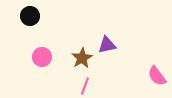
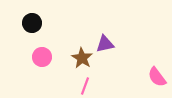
black circle: moved 2 px right, 7 px down
purple triangle: moved 2 px left, 1 px up
brown star: rotated 10 degrees counterclockwise
pink semicircle: moved 1 px down
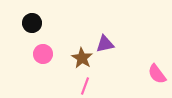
pink circle: moved 1 px right, 3 px up
pink semicircle: moved 3 px up
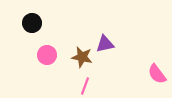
pink circle: moved 4 px right, 1 px down
brown star: moved 1 px up; rotated 20 degrees counterclockwise
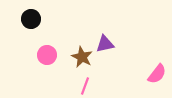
black circle: moved 1 px left, 4 px up
brown star: rotated 15 degrees clockwise
pink semicircle: rotated 105 degrees counterclockwise
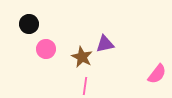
black circle: moved 2 px left, 5 px down
pink circle: moved 1 px left, 6 px up
pink line: rotated 12 degrees counterclockwise
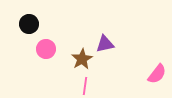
brown star: moved 2 px down; rotated 15 degrees clockwise
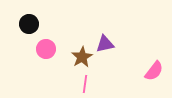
brown star: moved 2 px up
pink semicircle: moved 3 px left, 3 px up
pink line: moved 2 px up
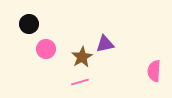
pink semicircle: rotated 145 degrees clockwise
pink line: moved 5 px left, 2 px up; rotated 66 degrees clockwise
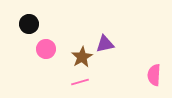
pink semicircle: moved 4 px down
